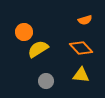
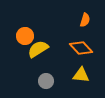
orange semicircle: rotated 56 degrees counterclockwise
orange circle: moved 1 px right, 4 px down
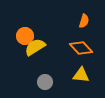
orange semicircle: moved 1 px left, 1 px down
yellow semicircle: moved 3 px left, 2 px up
gray circle: moved 1 px left, 1 px down
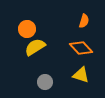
orange circle: moved 2 px right, 7 px up
yellow triangle: rotated 12 degrees clockwise
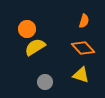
orange diamond: moved 2 px right
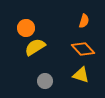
orange circle: moved 1 px left, 1 px up
orange diamond: moved 1 px down
gray circle: moved 1 px up
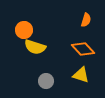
orange semicircle: moved 2 px right, 1 px up
orange circle: moved 2 px left, 2 px down
yellow semicircle: rotated 130 degrees counterclockwise
gray circle: moved 1 px right
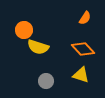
orange semicircle: moved 1 px left, 2 px up; rotated 16 degrees clockwise
yellow semicircle: moved 3 px right
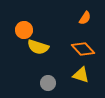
gray circle: moved 2 px right, 2 px down
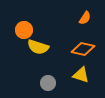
orange diamond: rotated 35 degrees counterclockwise
